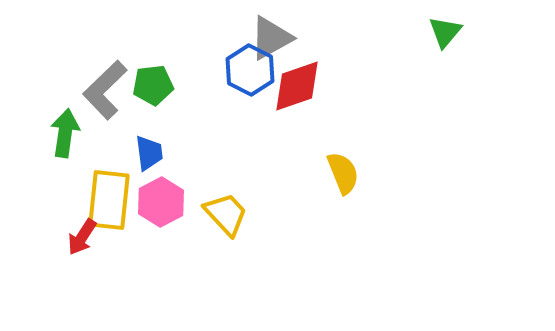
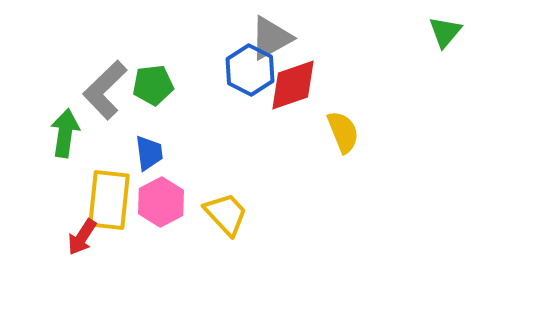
red diamond: moved 4 px left, 1 px up
yellow semicircle: moved 41 px up
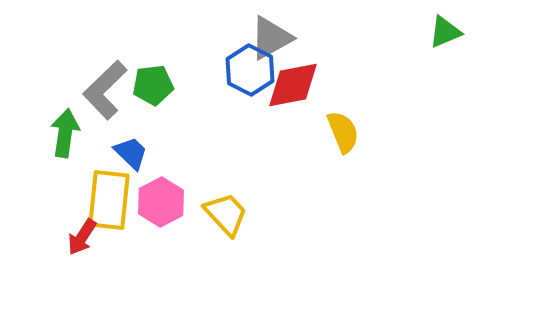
green triangle: rotated 27 degrees clockwise
red diamond: rotated 8 degrees clockwise
blue trapezoid: moved 18 px left; rotated 39 degrees counterclockwise
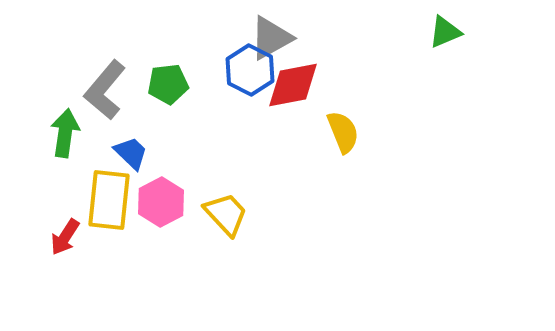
green pentagon: moved 15 px right, 1 px up
gray L-shape: rotated 6 degrees counterclockwise
red arrow: moved 17 px left
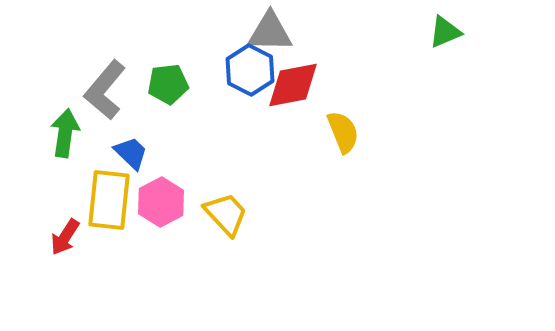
gray triangle: moved 1 px left, 6 px up; rotated 30 degrees clockwise
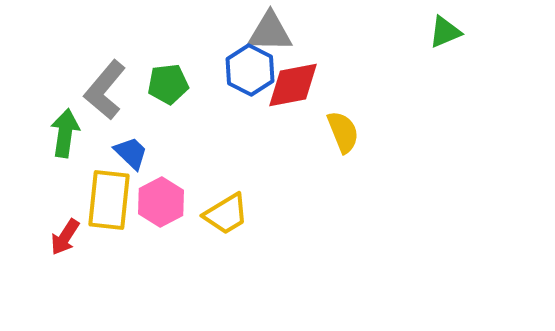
yellow trapezoid: rotated 102 degrees clockwise
